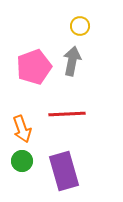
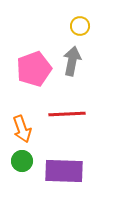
pink pentagon: moved 2 px down
purple rectangle: rotated 72 degrees counterclockwise
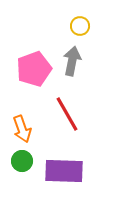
red line: rotated 63 degrees clockwise
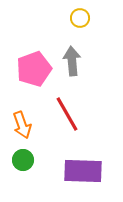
yellow circle: moved 8 px up
gray arrow: rotated 16 degrees counterclockwise
orange arrow: moved 4 px up
green circle: moved 1 px right, 1 px up
purple rectangle: moved 19 px right
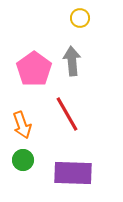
pink pentagon: rotated 16 degrees counterclockwise
purple rectangle: moved 10 px left, 2 px down
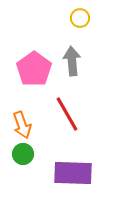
green circle: moved 6 px up
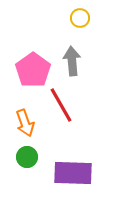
pink pentagon: moved 1 px left, 1 px down
red line: moved 6 px left, 9 px up
orange arrow: moved 3 px right, 2 px up
green circle: moved 4 px right, 3 px down
